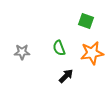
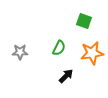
green square: moved 2 px left
green semicircle: rotated 133 degrees counterclockwise
gray star: moved 2 px left
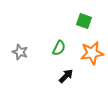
gray star: rotated 21 degrees clockwise
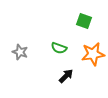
green semicircle: rotated 84 degrees clockwise
orange star: moved 1 px right, 1 px down
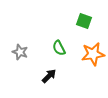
green semicircle: rotated 42 degrees clockwise
black arrow: moved 17 px left
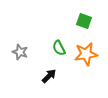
orange star: moved 7 px left
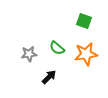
green semicircle: moved 2 px left; rotated 21 degrees counterclockwise
gray star: moved 9 px right, 2 px down; rotated 28 degrees counterclockwise
black arrow: moved 1 px down
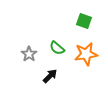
gray star: rotated 28 degrees counterclockwise
black arrow: moved 1 px right, 1 px up
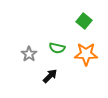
green square: rotated 21 degrees clockwise
green semicircle: rotated 28 degrees counterclockwise
orange star: rotated 10 degrees clockwise
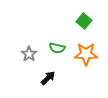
black arrow: moved 2 px left, 2 px down
